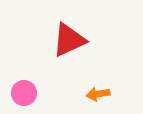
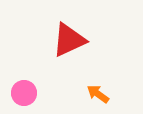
orange arrow: rotated 45 degrees clockwise
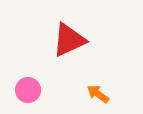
pink circle: moved 4 px right, 3 px up
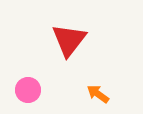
red triangle: rotated 27 degrees counterclockwise
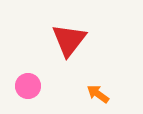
pink circle: moved 4 px up
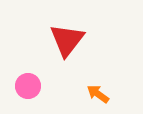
red triangle: moved 2 px left
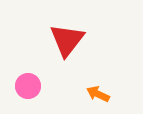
orange arrow: rotated 10 degrees counterclockwise
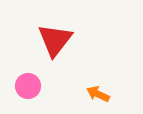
red triangle: moved 12 px left
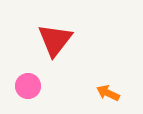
orange arrow: moved 10 px right, 1 px up
